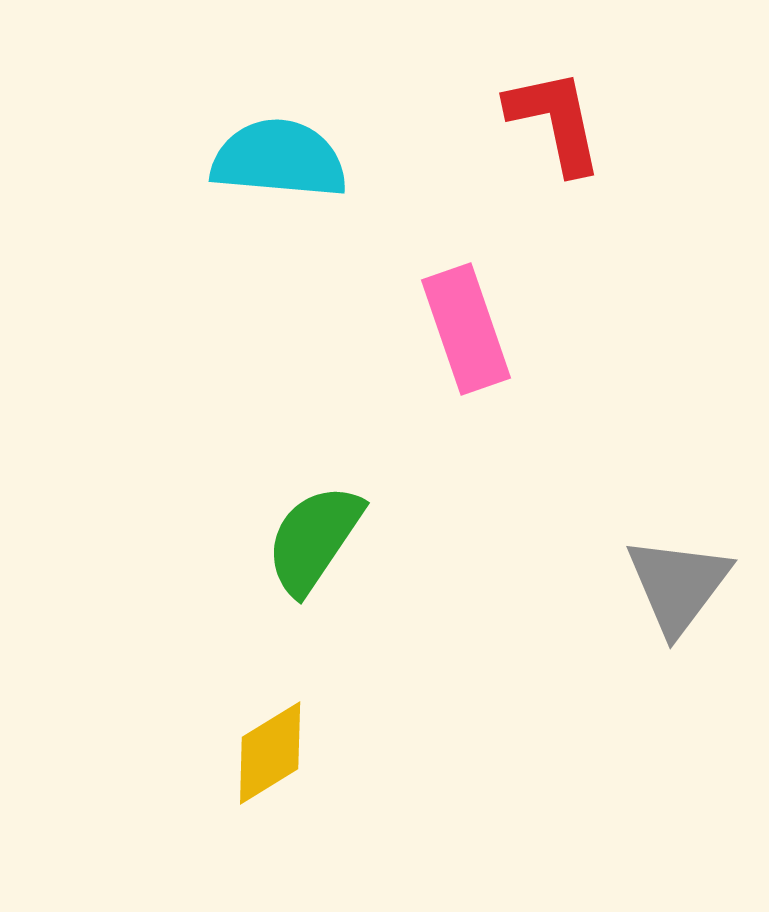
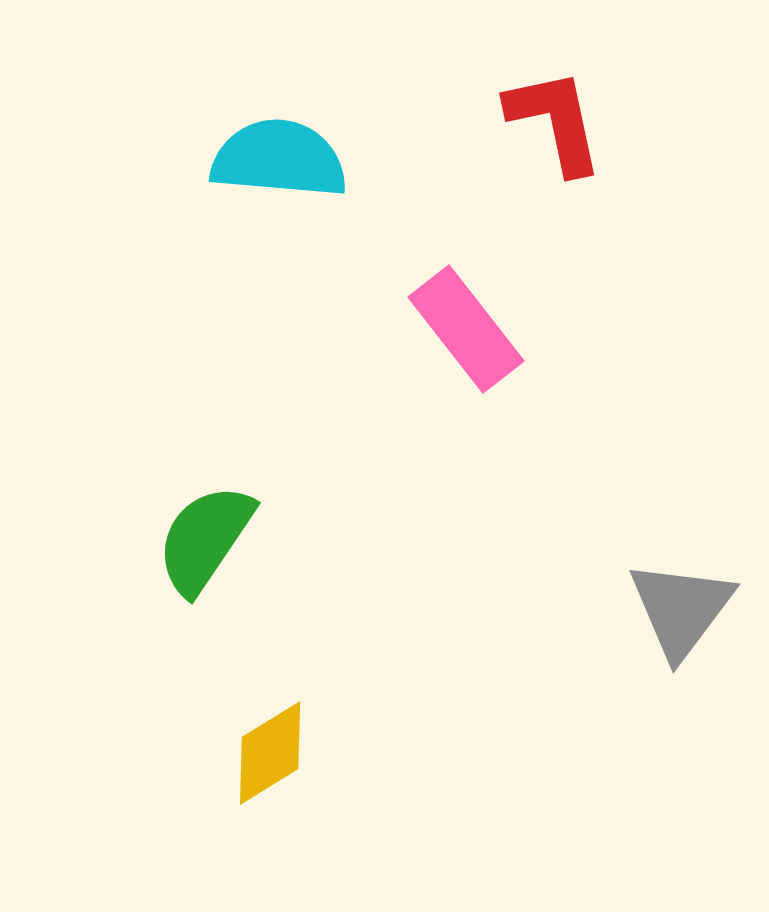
pink rectangle: rotated 19 degrees counterclockwise
green semicircle: moved 109 px left
gray triangle: moved 3 px right, 24 px down
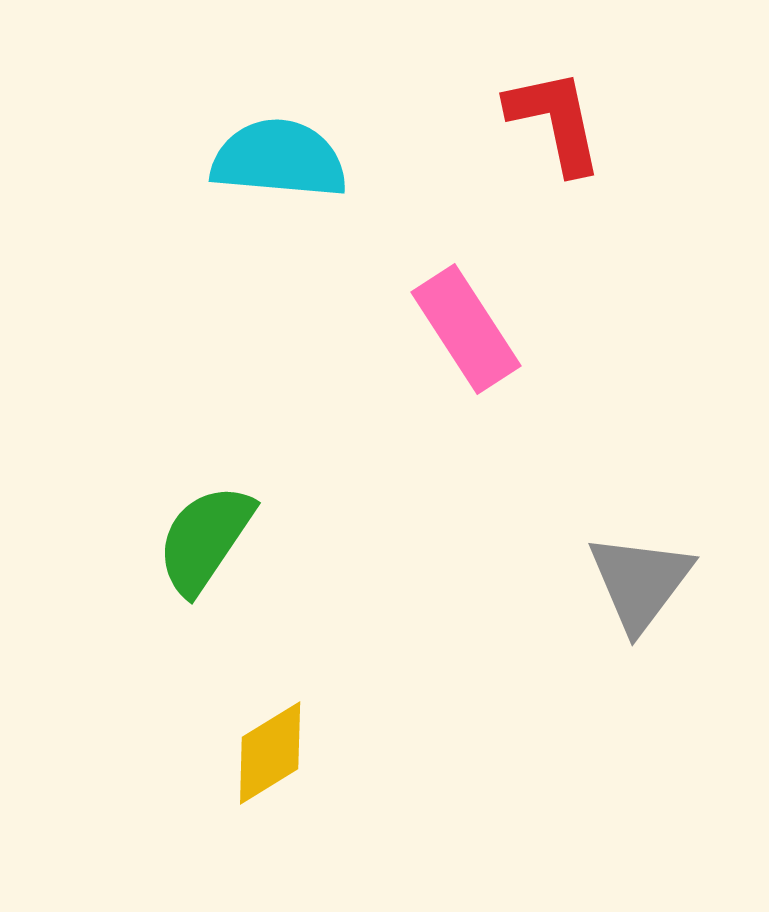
pink rectangle: rotated 5 degrees clockwise
gray triangle: moved 41 px left, 27 px up
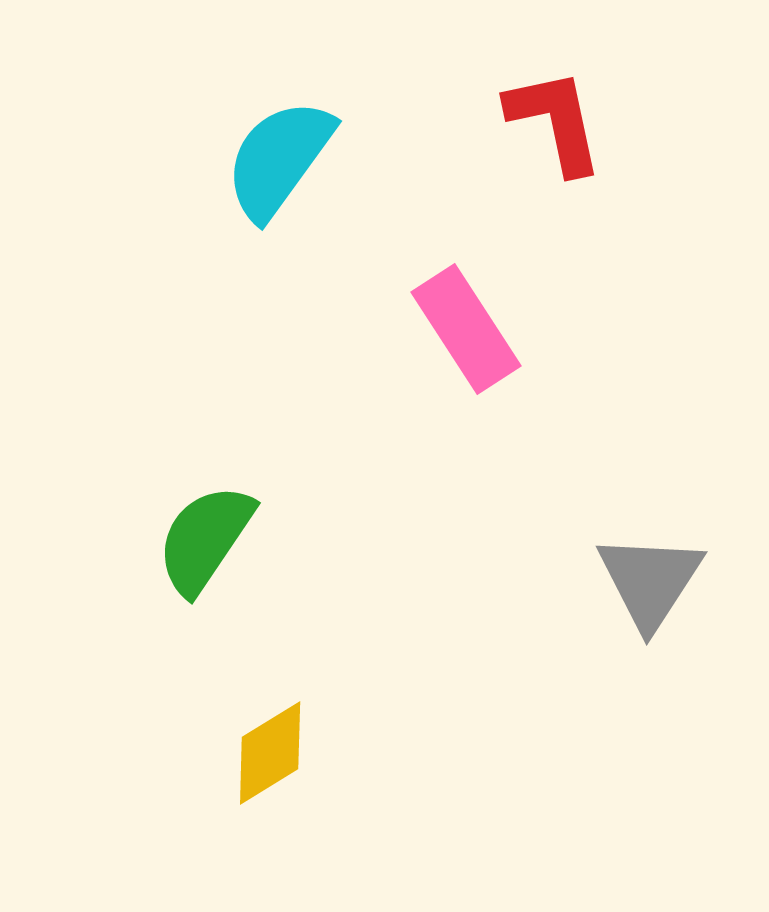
cyan semicircle: rotated 59 degrees counterclockwise
gray triangle: moved 10 px right, 1 px up; rotated 4 degrees counterclockwise
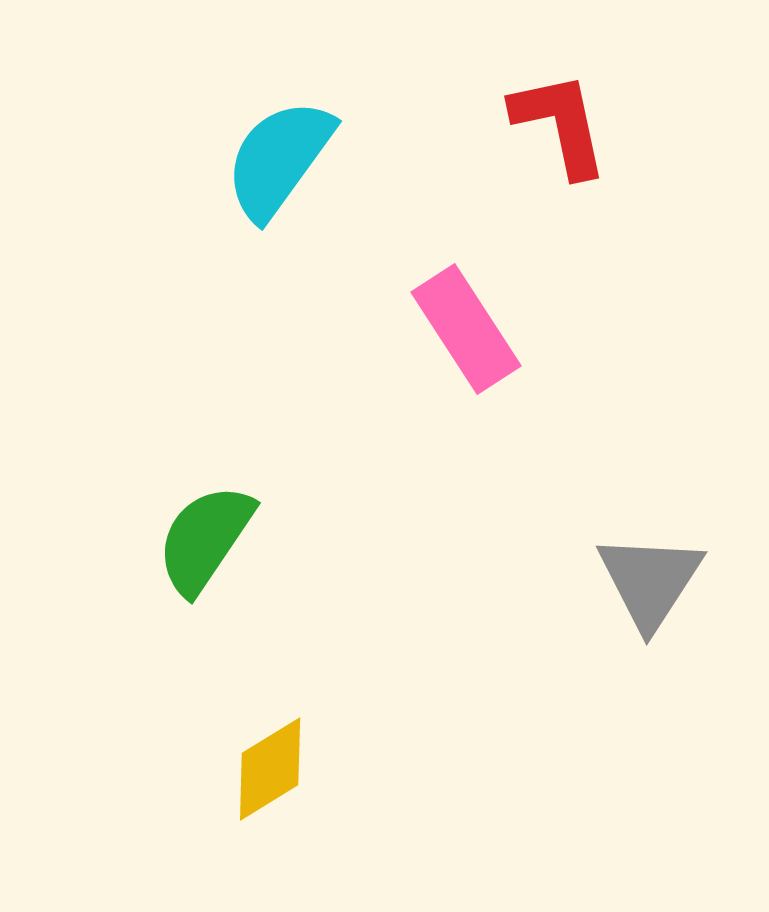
red L-shape: moved 5 px right, 3 px down
yellow diamond: moved 16 px down
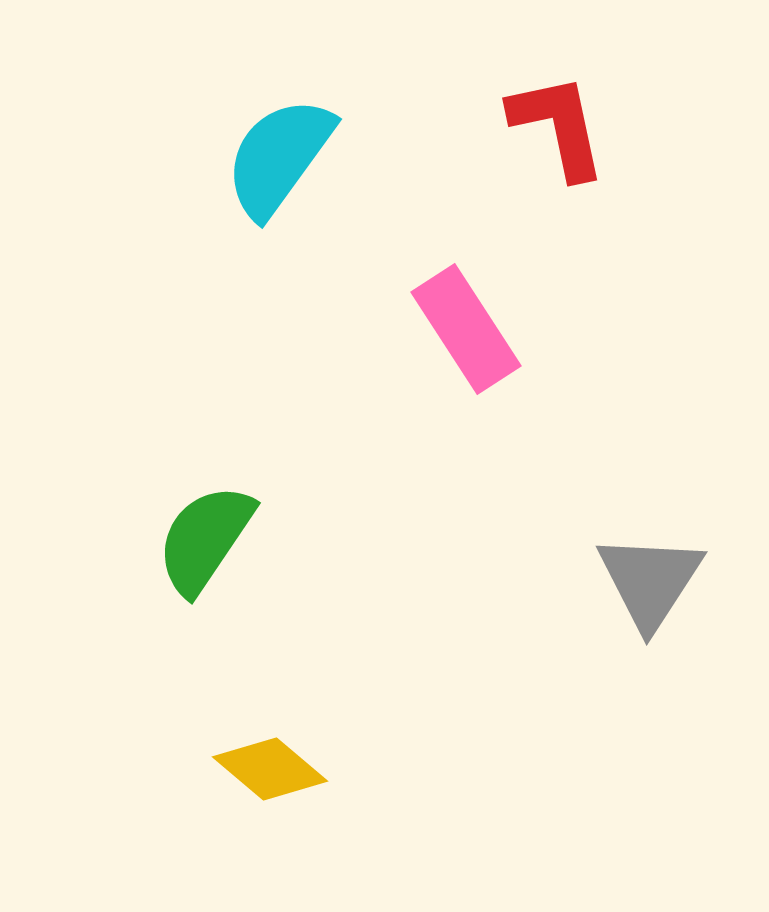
red L-shape: moved 2 px left, 2 px down
cyan semicircle: moved 2 px up
yellow diamond: rotated 72 degrees clockwise
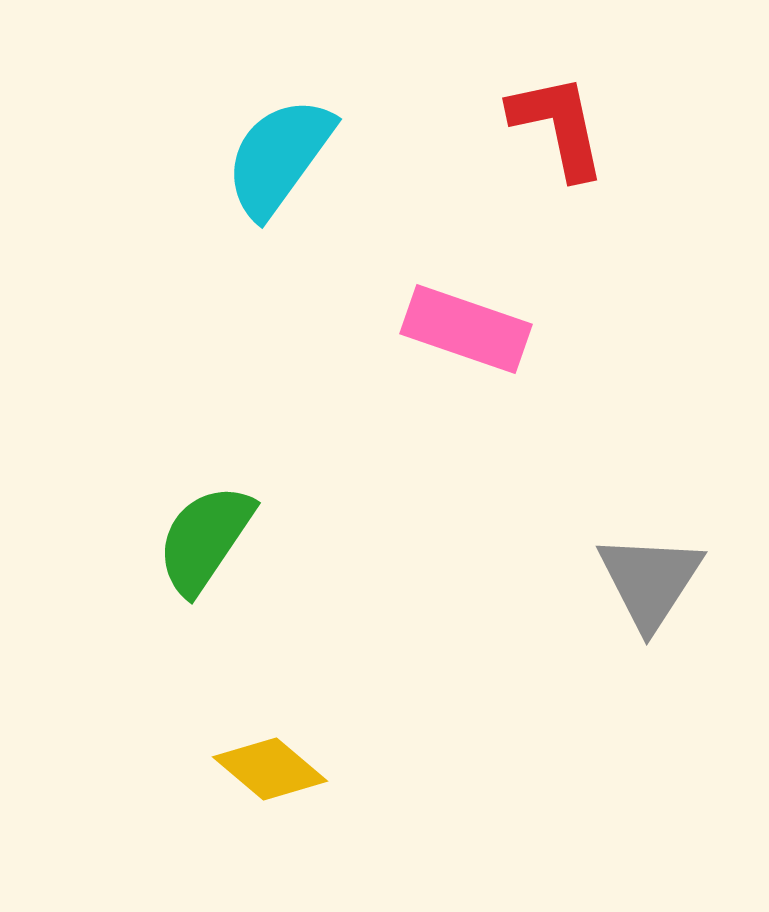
pink rectangle: rotated 38 degrees counterclockwise
